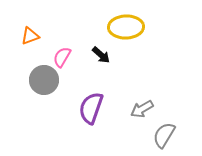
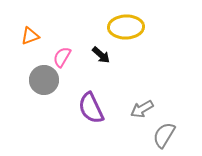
purple semicircle: rotated 44 degrees counterclockwise
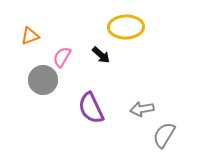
gray circle: moved 1 px left
gray arrow: rotated 20 degrees clockwise
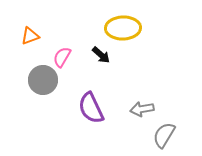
yellow ellipse: moved 3 px left, 1 px down
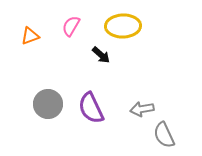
yellow ellipse: moved 2 px up
pink semicircle: moved 9 px right, 31 px up
gray circle: moved 5 px right, 24 px down
gray semicircle: rotated 56 degrees counterclockwise
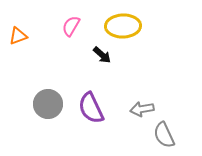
orange triangle: moved 12 px left
black arrow: moved 1 px right
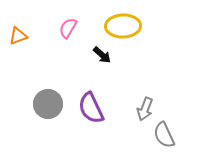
pink semicircle: moved 3 px left, 2 px down
gray arrow: moved 3 px right; rotated 60 degrees counterclockwise
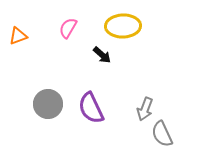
gray semicircle: moved 2 px left, 1 px up
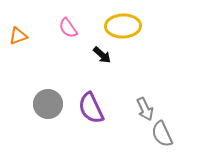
pink semicircle: rotated 65 degrees counterclockwise
gray arrow: rotated 45 degrees counterclockwise
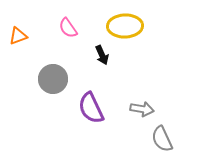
yellow ellipse: moved 2 px right
black arrow: rotated 24 degrees clockwise
gray circle: moved 5 px right, 25 px up
gray arrow: moved 3 px left; rotated 55 degrees counterclockwise
gray semicircle: moved 5 px down
